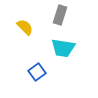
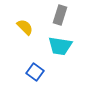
cyan trapezoid: moved 3 px left, 2 px up
blue square: moved 2 px left; rotated 18 degrees counterclockwise
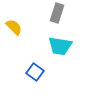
gray rectangle: moved 3 px left, 2 px up
yellow semicircle: moved 11 px left
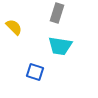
blue square: rotated 18 degrees counterclockwise
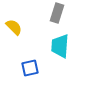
cyan trapezoid: rotated 85 degrees clockwise
blue square: moved 5 px left, 4 px up; rotated 30 degrees counterclockwise
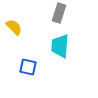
gray rectangle: moved 2 px right
blue square: moved 2 px left, 1 px up; rotated 24 degrees clockwise
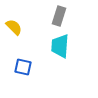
gray rectangle: moved 3 px down
blue square: moved 5 px left
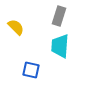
yellow semicircle: moved 2 px right
blue square: moved 8 px right, 3 px down
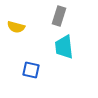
yellow semicircle: rotated 150 degrees clockwise
cyan trapezoid: moved 4 px right, 1 px down; rotated 10 degrees counterclockwise
